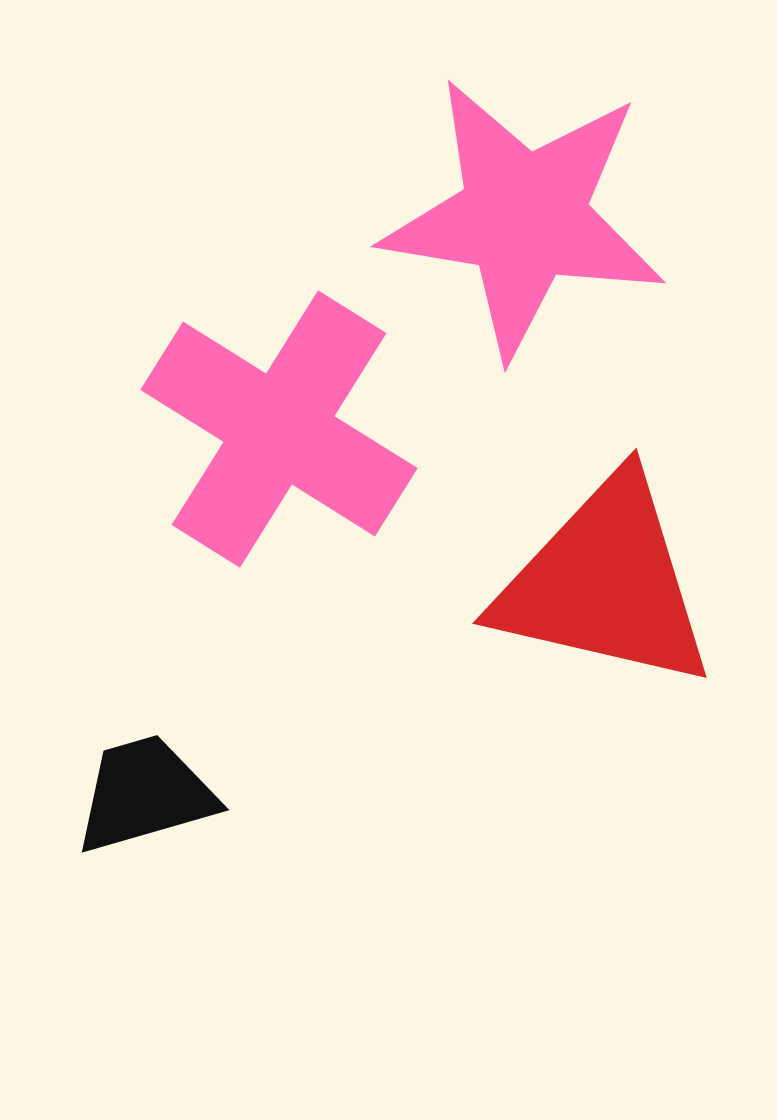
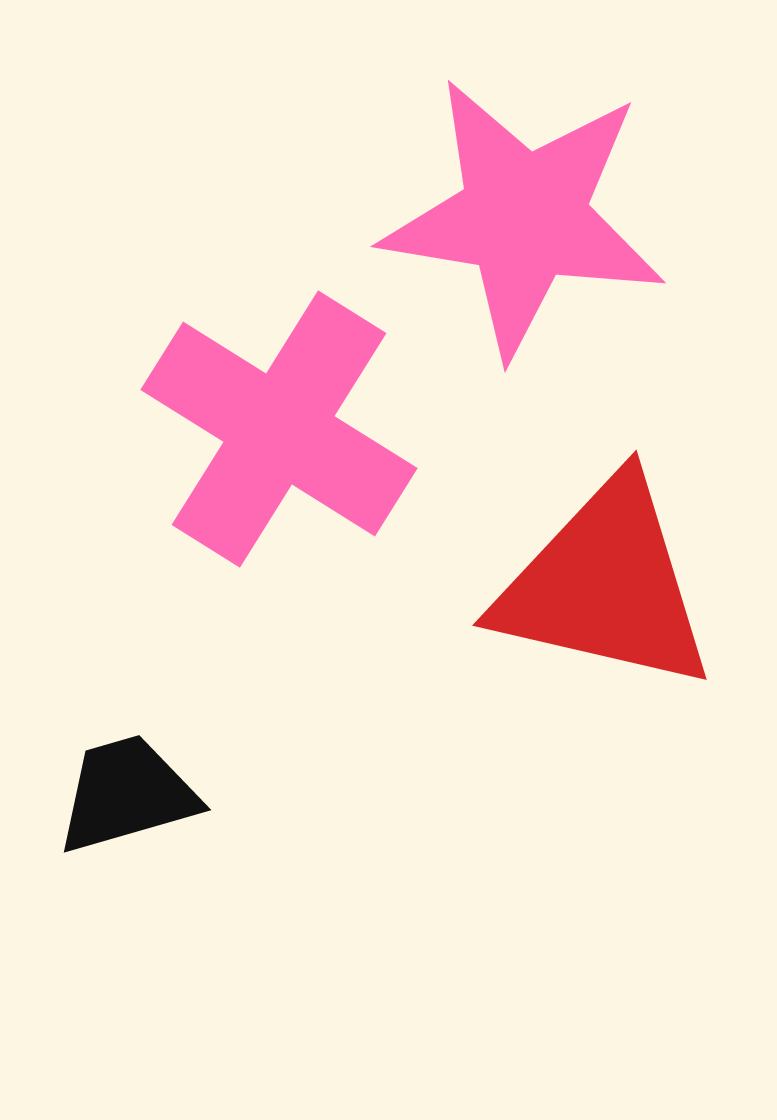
red triangle: moved 2 px down
black trapezoid: moved 18 px left
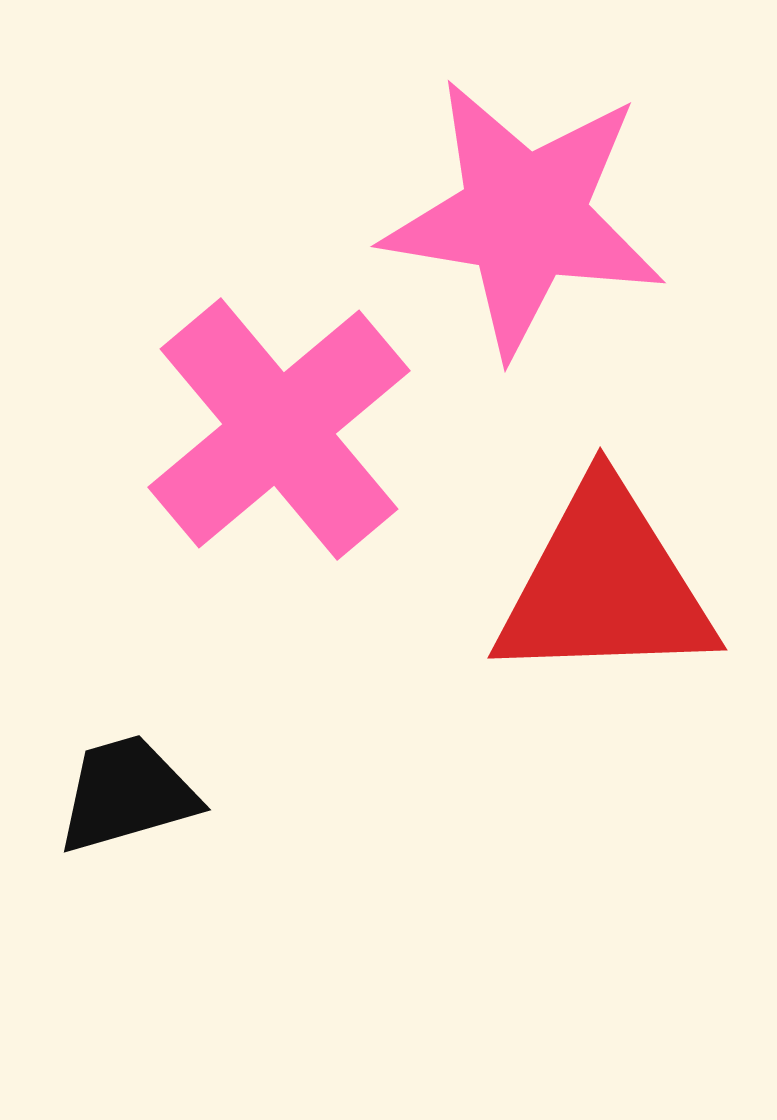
pink cross: rotated 18 degrees clockwise
red triangle: rotated 15 degrees counterclockwise
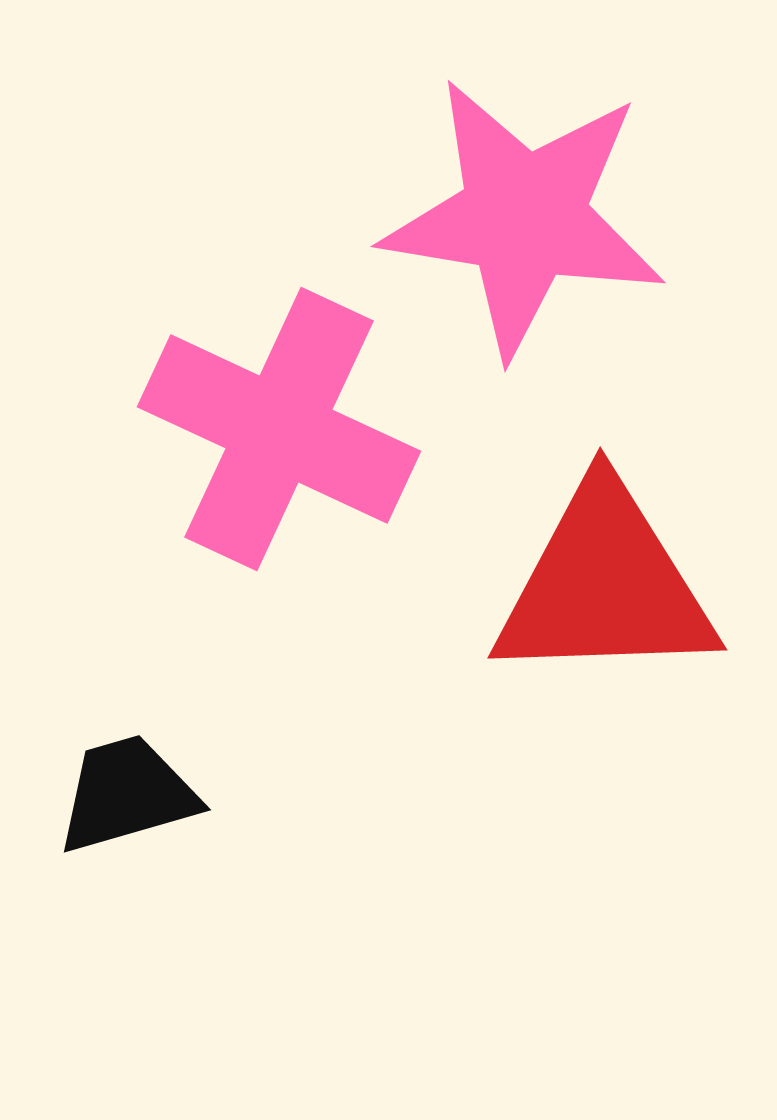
pink cross: rotated 25 degrees counterclockwise
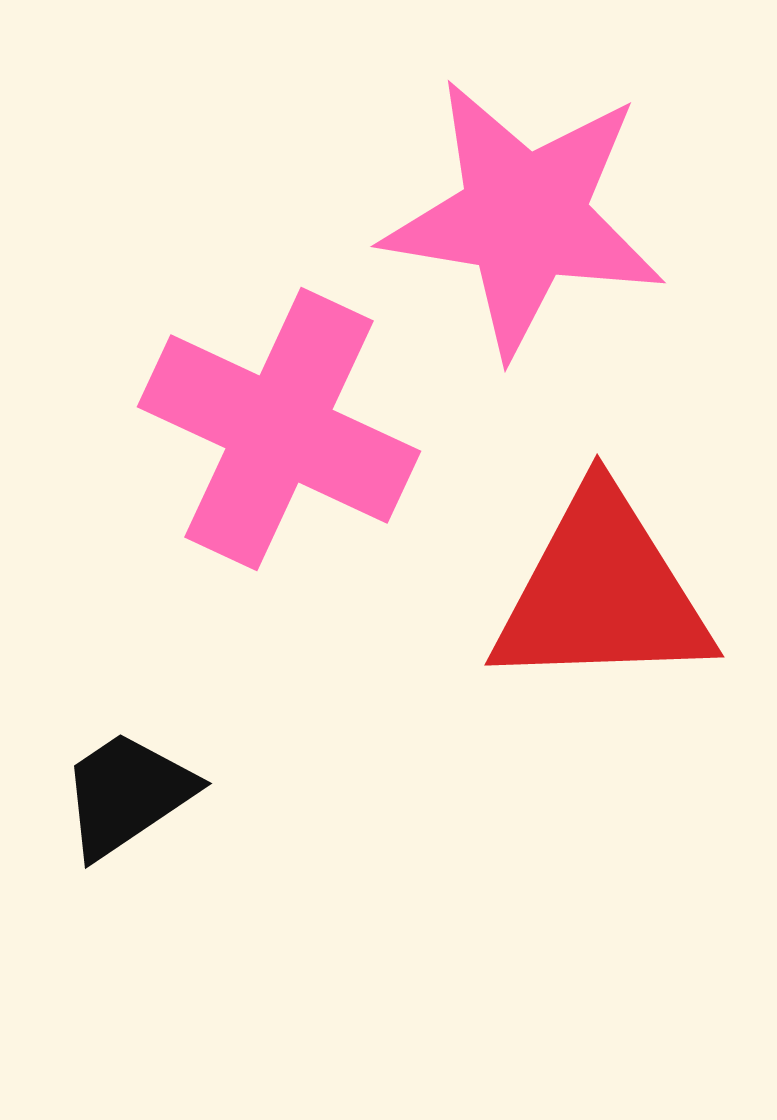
red triangle: moved 3 px left, 7 px down
black trapezoid: rotated 18 degrees counterclockwise
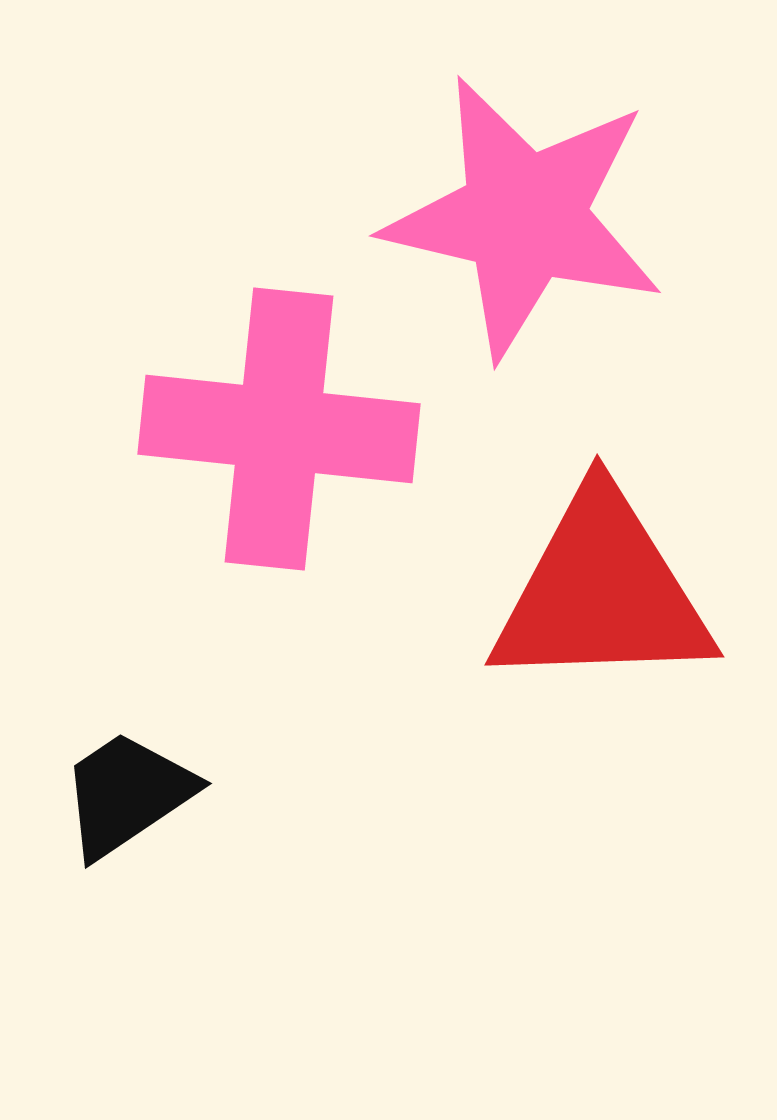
pink star: rotated 4 degrees clockwise
pink cross: rotated 19 degrees counterclockwise
